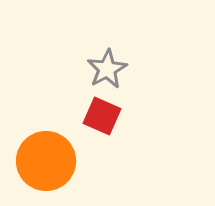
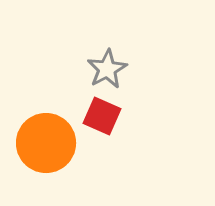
orange circle: moved 18 px up
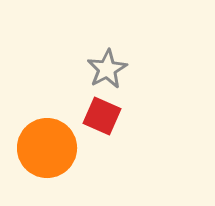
orange circle: moved 1 px right, 5 px down
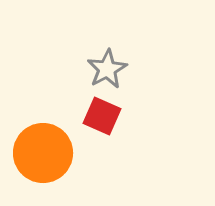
orange circle: moved 4 px left, 5 px down
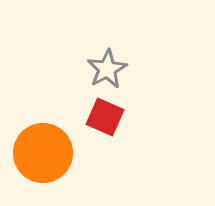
red square: moved 3 px right, 1 px down
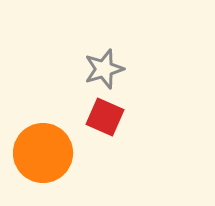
gray star: moved 3 px left; rotated 12 degrees clockwise
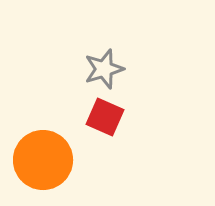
orange circle: moved 7 px down
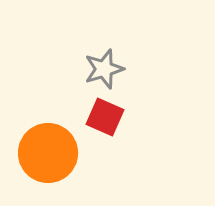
orange circle: moved 5 px right, 7 px up
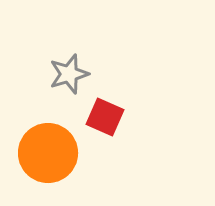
gray star: moved 35 px left, 5 px down
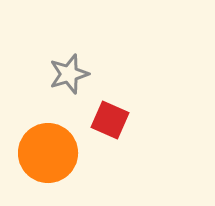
red square: moved 5 px right, 3 px down
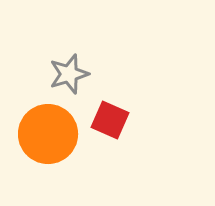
orange circle: moved 19 px up
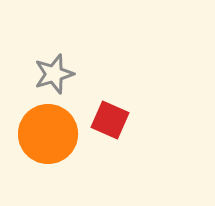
gray star: moved 15 px left
